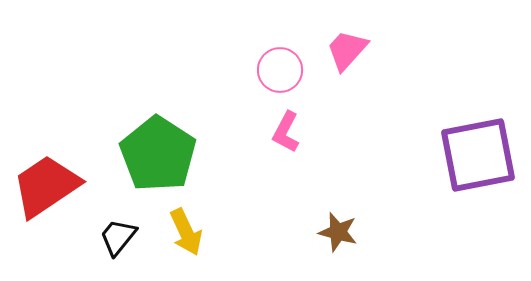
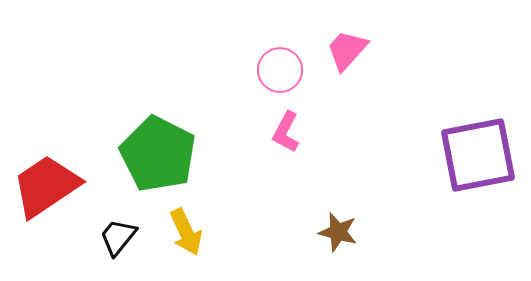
green pentagon: rotated 6 degrees counterclockwise
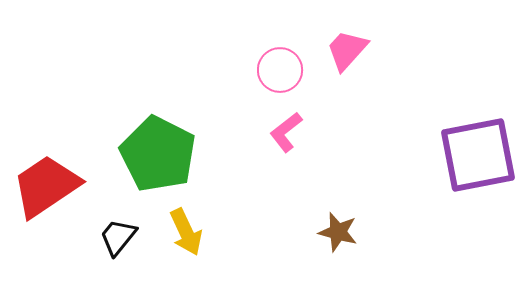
pink L-shape: rotated 24 degrees clockwise
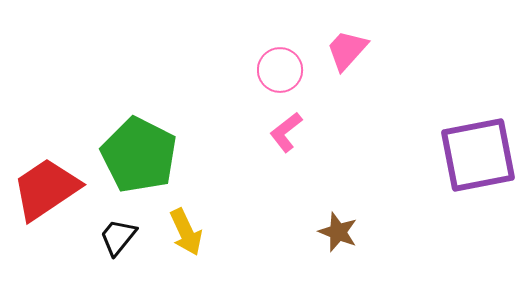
green pentagon: moved 19 px left, 1 px down
red trapezoid: moved 3 px down
brown star: rotated 6 degrees clockwise
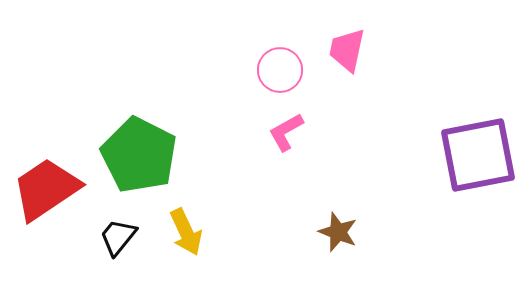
pink trapezoid: rotated 30 degrees counterclockwise
pink L-shape: rotated 9 degrees clockwise
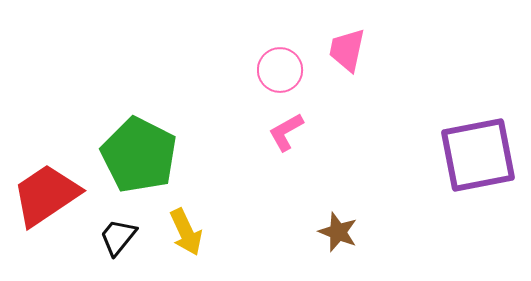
red trapezoid: moved 6 px down
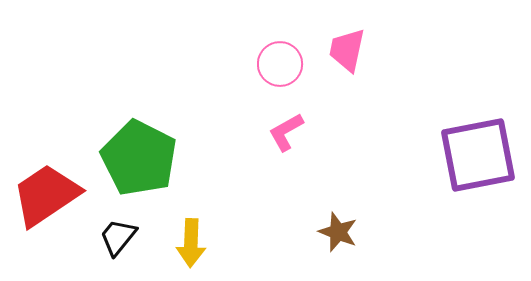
pink circle: moved 6 px up
green pentagon: moved 3 px down
yellow arrow: moved 5 px right, 11 px down; rotated 27 degrees clockwise
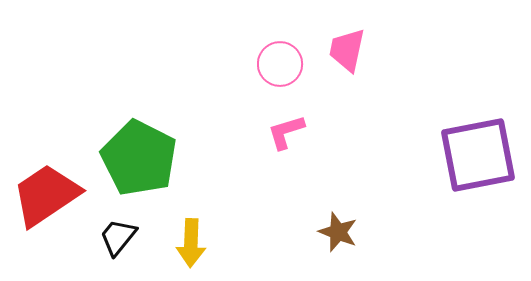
pink L-shape: rotated 12 degrees clockwise
